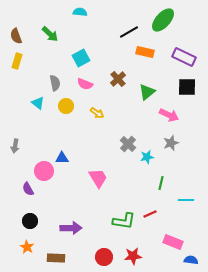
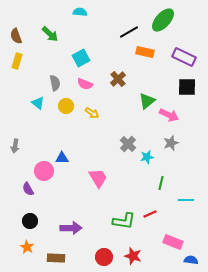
green triangle: moved 9 px down
yellow arrow: moved 5 px left
red star: rotated 24 degrees clockwise
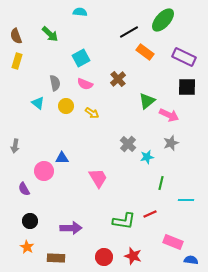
orange rectangle: rotated 24 degrees clockwise
purple semicircle: moved 4 px left
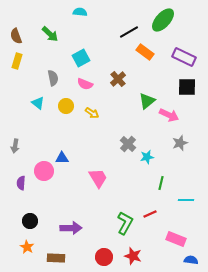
gray semicircle: moved 2 px left, 5 px up
gray star: moved 9 px right
purple semicircle: moved 3 px left, 6 px up; rotated 32 degrees clockwise
green L-shape: moved 1 px right, 2 px down; rotated 70 degrees counterclockwise
pink rectangle: moved 3 px right, 3 px up
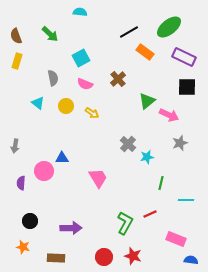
green ellipse: moved 6 px right, 7 px down; rotated 10 degrees clockwise
orange star: moved 4 px left; rotated 16 degrees counterclockwise
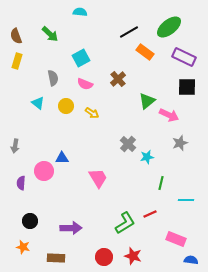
green L-shape: rotated 30 degrees clockwise
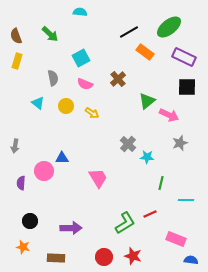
cyan star: rotated 16 degrees clockwise
